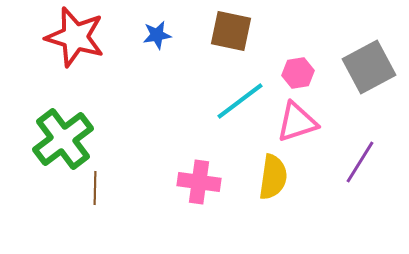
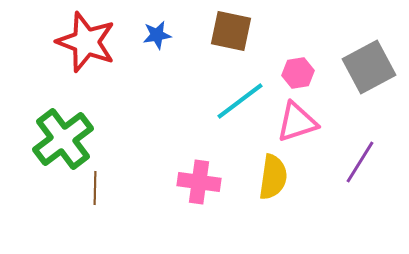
red star: moved 11 px right, 5 px down; rotated 4 degrees clockwise
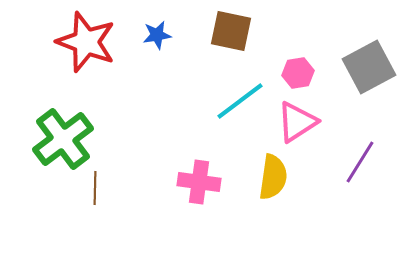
pink triangle: rotated 15 degrees counterclockwise
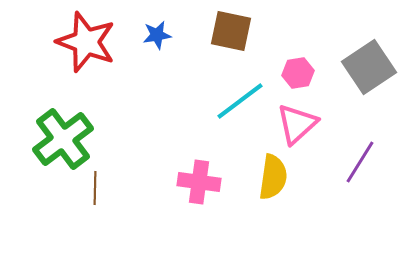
gray square: rotated 6 degrees counterclockwise
pink triangle: moved 2 px down; rotated 9 degrees counterclockwise
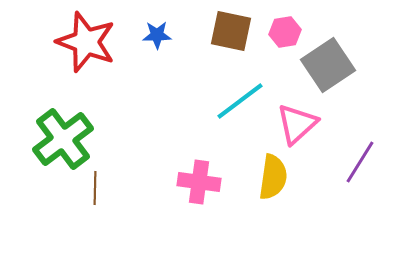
blue star: rotated 8 degrees clockwise
gray square: moved 41 px left, 2 px up
pink hexagon: moved 13 px left, 41 px up
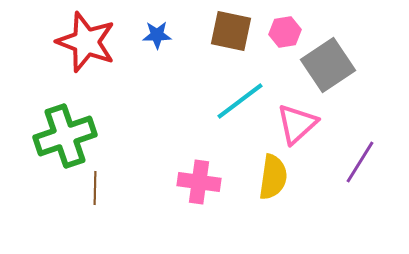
green cross: moved 2 px right, 3 px up; rotated 18 degrees clockwise
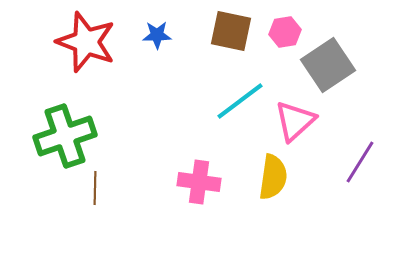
pink triangle: moved 2 px left, 3 px up
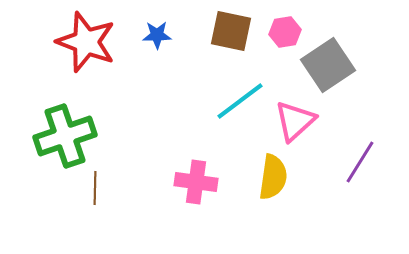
pink cross: moved 3 px left
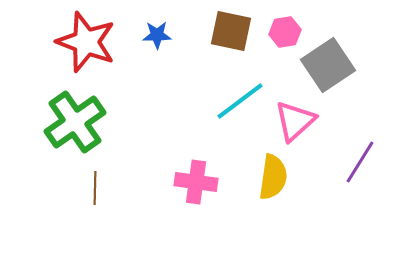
green cross: moved 10 px right, 14 px up; rotated 16 degrees counterclockwise
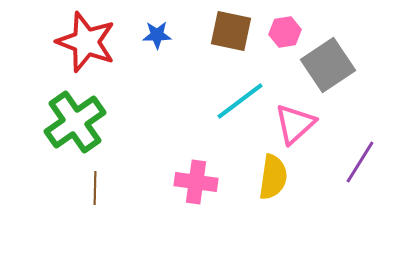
pink triangle: moved 3 px down
